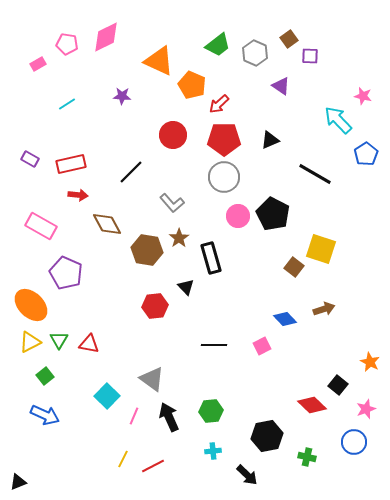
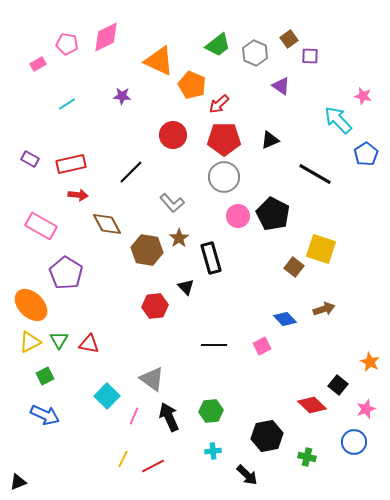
purple pentagon at (66, 273): rotated 8 degrees clockwise
green square at (45, 376): rotated 12 degrees clockwise
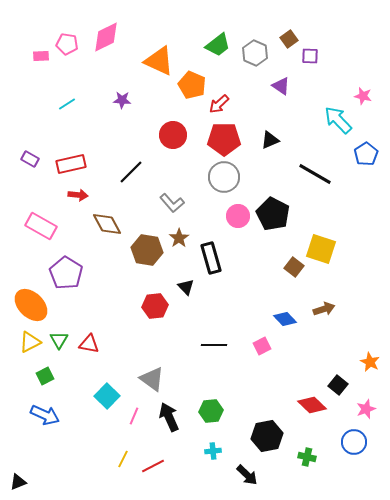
pink rectangle at (38, 64): moved 3 px right, 8 px up; rotated 28 degrees clockwise
purple star at (122, 96): moved 4 px down
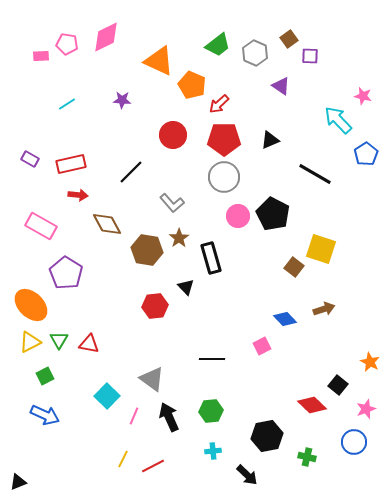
black line at (214, 345): moved 2 px left, 14 px down
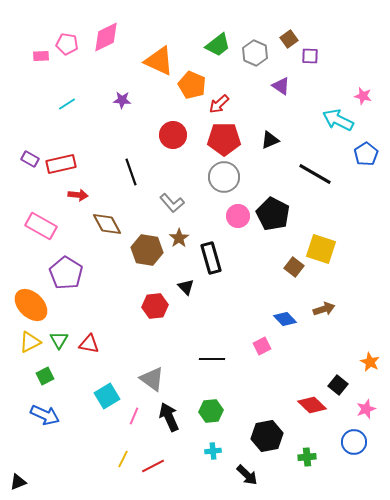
cyan arrow at (338, 120): rotated 20 degrees counterclockwise
red rectangle at (71, 164): moved 10 px left
black line at (131, 172): rotated 64 degrees counterclockwise
cyan square at (107, 396): rotated 15 degrees clockwise
green cross at (307, 457): rotated 18 degrees counterclockwise
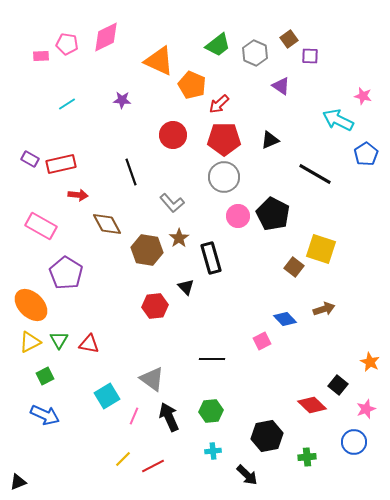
pink square at (262, 346): moved 5 px up
yellow line at (123, 459): rotated 18 degrees clockwise
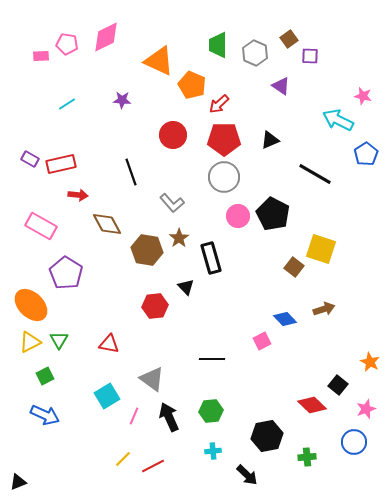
green trapezoid at (218, 45): rotated 128 degrees clockwise
red triangle at (89, 344): moved 20 px right
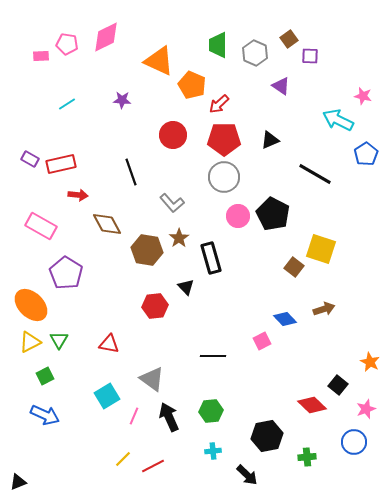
black line at (212, 359): moved 1 px right, 3 px up
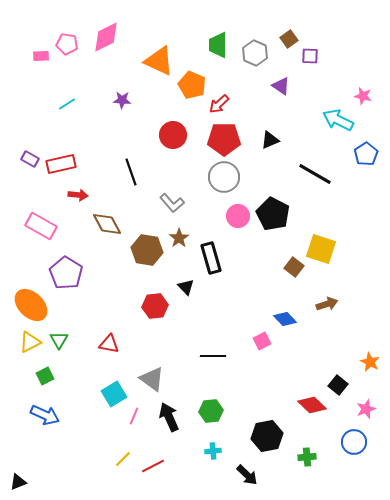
brown arrow at (324, 309): moved 3 px right, 5 px up
cyan square at (107, 396): moved 7 px right, 2 px up
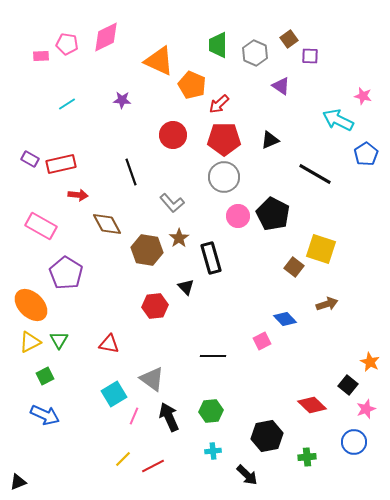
black square at (338, 385): moved 10 px right
